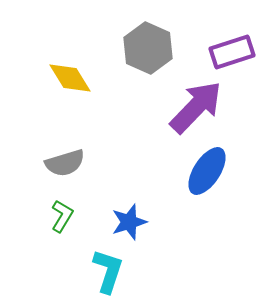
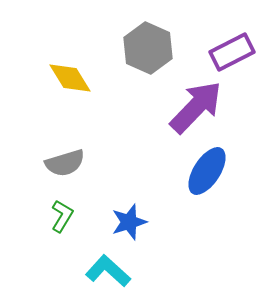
purple rectangle: rotated 9 degrees counterclockwise
cyan L-shape: rotated 66 degrees counterclockwise
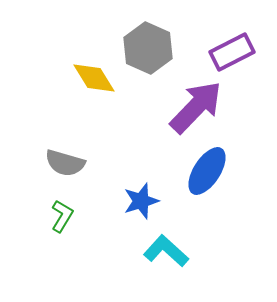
yellow diamond: moved 24 px right
gray semicircle: rotated 33 degrees clockwise
blue star: moved 12 px right, 21 px up
cyan L-shape: moved 58 px right, 20 px up
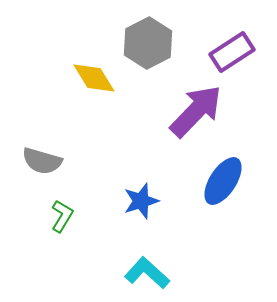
gray hexagon: moved 5 px up; rotated 9 degrees clockwise
purple rectangle: rotated 6 degrees counterclockwise
purple arrow: moved 4 px down
gray semicircle: moved 23 px left, 2 px up
blue ellipse: moved 16 px right, 10 px down
cyan L-shape: moved 19 px left, 22 px down
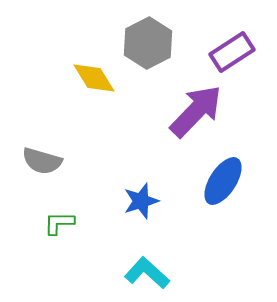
green L-shape: moved 3 px left, 7 px down; rotated 120 degrees counterclockwise
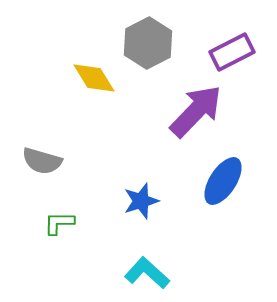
purple rectangle: rotated 6 degrees clockwise
